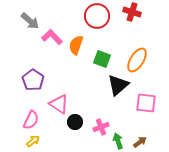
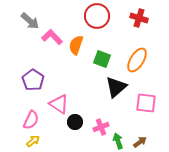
red cross: moved 7 px right, 6 px down
black triangle: moved 2 px left, 2 px down
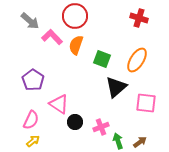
red circle: moved 22 px left
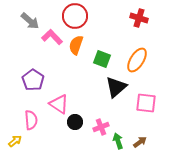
pink semicircle: rotated 30 degrees counterclockwise
yellow arrow: moved 18 px left
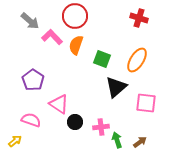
pink semicircle: rotated 66 degrees counterclockwise
pink cross: rotated 14 degrees clockwise
green arrow: moved 1 px left, 1 px up
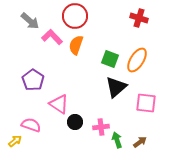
green square: moved 8 px right
pink semicircle: moved 5 px down
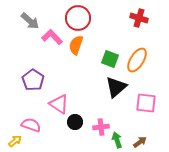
red circle: moved 3 px right, 2 px down
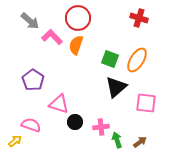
pink triangle: rotated 15 degrees counterclockwise
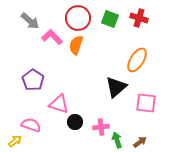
green square: moved 40 px up
